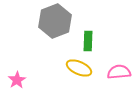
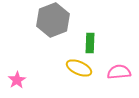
gray hexagon: moved 2 px left, 1 px up
green rectangle: moved 2 px right, 2 px down
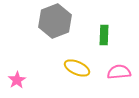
gray hexagon: moved 2 px right, 1 px down
green rectangle: moved 14 px right, 8 px up
yellow ellipse: moved 2 px left
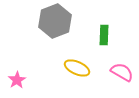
pink semicircle: moved 3 px right; rotated 35 degrees clockwise
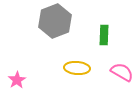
yellow ellipse: rotated 20 degrees counterclockwise
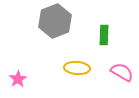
pink star: moved 1 px right, 1 px up
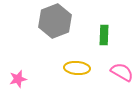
pink star: rotated 18 degrees clockwise
